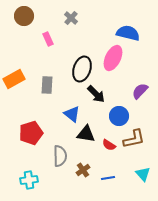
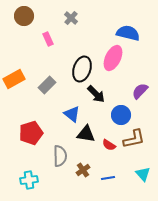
gray rectangle: rotated 42 degrees clockwise
blue circle: moved 2 px right, 1 px up
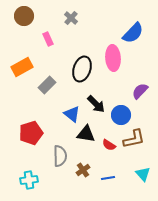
blue semicircle: moved 5 px right; rotated 120 degrees clockwise
pink ellipse: rotated 30 degrees counterclockwise
orange rectangle: moved 8 px right, 12 px up
black arrow: moved 10 px down
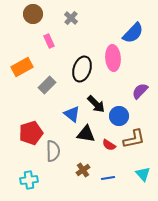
brown circle: moved 9 px right, 2 px up
pink rectangle: moved 1 px right, 2 px down
blue circle: moved 2 px left, 1 px down
gray semicircle: moved 7 px left, 5 px up
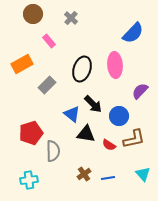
pink rectangle: rotated 16 degrees counterclockwise
pink ellipse: moved 2 px right, 7 px down
orange rectangle: moved 3 px up
black arrow: moved 3 px left
brown cross: moved 1 px right, 4 px down
